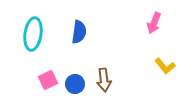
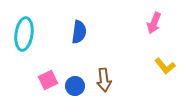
cyan ellipse: moved 9 px left
blue circle: moved 2 px down
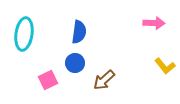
pink arrow: rotated 110 degrees counterclockwise
brown arrow: rotated 55 degrees clockwise
blue circle: moved 23 px up
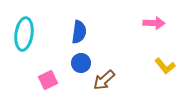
blue circle: moved 6 px right
